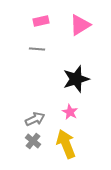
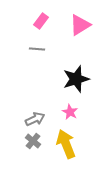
pink rectangle: rotated 42 degrees counterclockwise
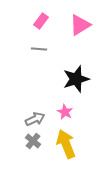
gray line: moved 2 px right
pink star: moved 5 px left
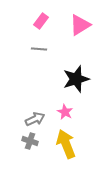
gray cross: moved 3 px left; rotated 21 degrees counterclockwise
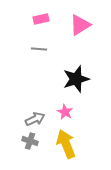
pink rectangle: moved 2 px up; rotated 42 degrees clockwise
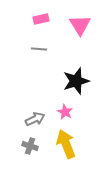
pink triangle: rotated 30 degrees counterclockwise
black star: moved 2 px down
gray cross: moved 5 px down
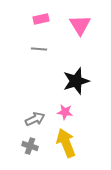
pink star: rotated 21 degrees counterclockwise
yellow arrow: moved 1 px up
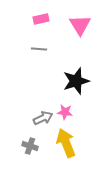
gray arrow: moved 8 px right, 1 px up
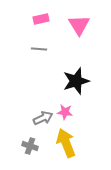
pink triangle: moved 1 px left
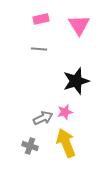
pink star: rotated 21 degrees counterclockwise
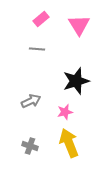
pink rectangle: rotated 28 degrees counterclockwise
gray line: moved 2 px left
gray arrow: moved 12 px left, 17 px up
yellow arrow: moved 3 px right
